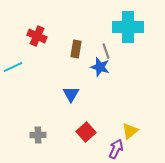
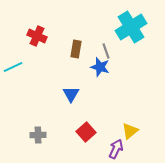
cyan cross: moved 3 px right; rotated 32 degrees counterclockwise
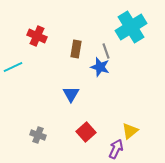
gray cross: rotated 21 degrees clockwise
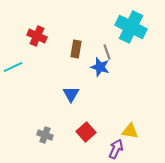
cyan cross: rotated 32 degrees counterclockwise
gray line: moved 1 px right, 1 px down
yellow triangle: rotated 48 degrees clockwise
gray cross: moved 7 px right
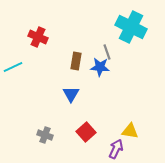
red cross: moved 1 px right, 1 px down
brown rectangle: moved 12 px down
blue star: rotated 12 degrees counterclockwise
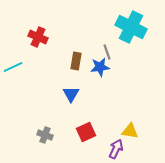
blue star: rotated 12 degrees counterclockwise
red square: rotated 18 degrees clockwise
